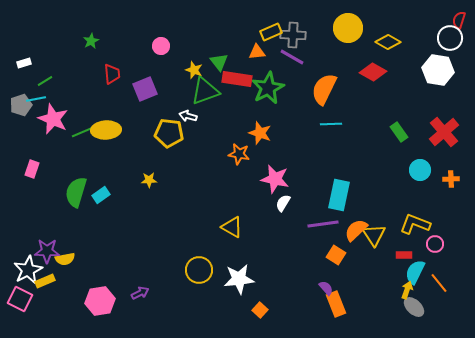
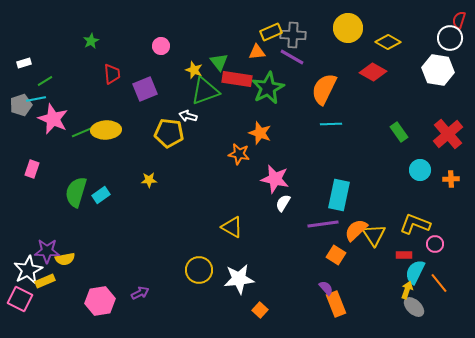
red cross at (444, 132): moved 4 px right, 2 px down
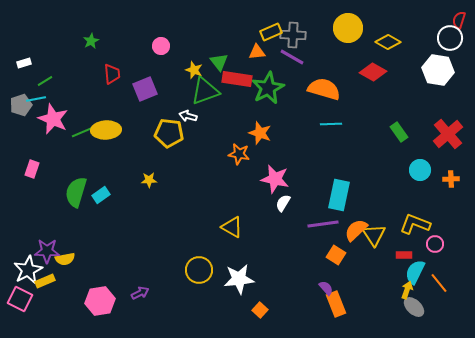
orange semicircle at (324, 89): rotated 80 degrees clockwise
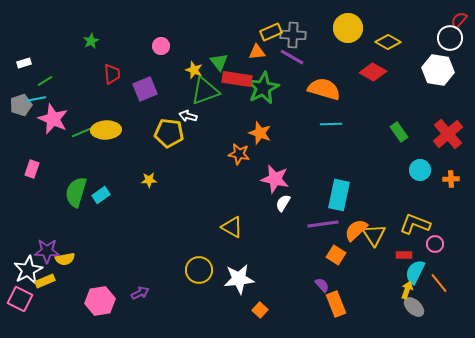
red semicircle at (459, 20): rotated 24 degrees clockwise
green star at (268, 88): moved 5 px left
purple semicircle at (326, 288): moved 4 px left, 3 px up
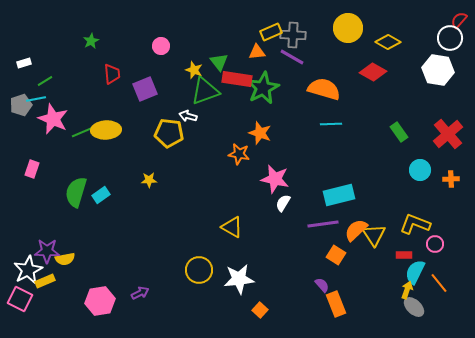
cyan rectangle at (339, 195): rotated 64 degrees clockwise
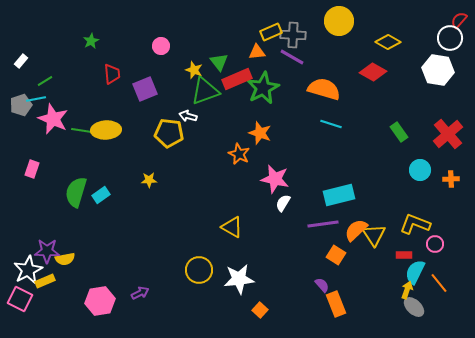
yellow circle at (348, 28): moved 9 px left, 7 px up
white rectangle at (24, 63): moved 3 px left, 2 px up; rotated 32 degrees counterclockwise
red rectangle at (237, 79): rotated 32 degrees counterclockwise
cyan line at (331, 124): rotated 20 degrees clockwise
green line at (85, 131): rotated 32 degrees clockwise
orange star at (239, 154): rotated 15 degrees clockwise
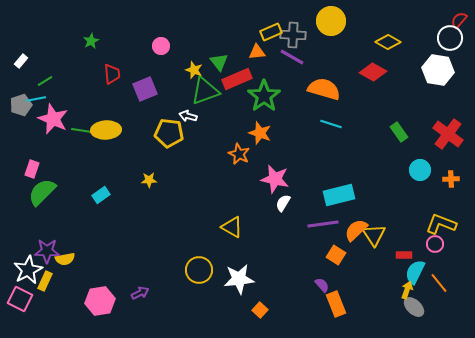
yellow circle at (339, 21): moved 8 px left
green star at (263, 88): moved 1 px right, 8 px down; rotated 8 degrees counterclockwise
red cross at (448, 134): rotated 12 degrees counterclockwise
green semicircle at (76, 192): moved 34 px left; rotated 28 degrees clockwise
yellow L-shape at (415, 224): moved 26 px right
yellow rectangle at (45, 281): rotated 42 degrees counterclockwise
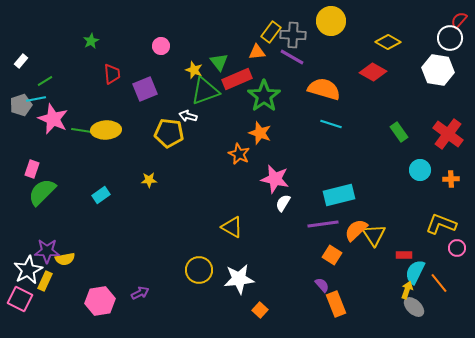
yellow rectangle at (271, 32): rotated 30 degrees counterclockwise
pink circle at (435, 244): moved 22 px right, 4 px down
orange square at (336, 255): moved 4 px left
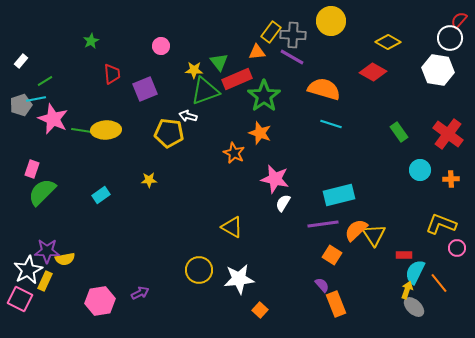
yellow star at (194, 70): rotated 18 degrees counterclockwise
orange star at (239, 154): moved 5 px left, 1 px up
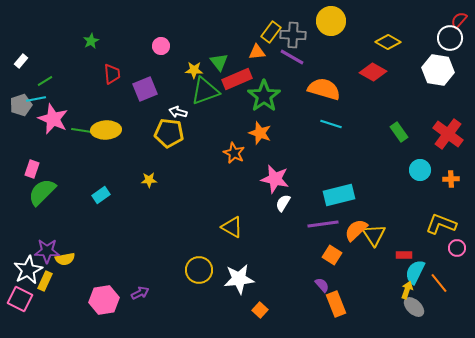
white arrow at (188, 116): moved 10 px left, 4 px up
pink hexagon at (100, 301): moved 4 px right, 1 px up
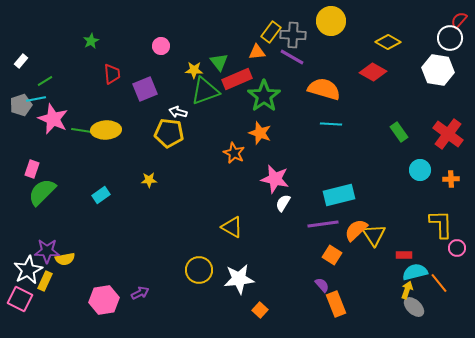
cyan line at (331, 124): rotated 15 degrees counterclockwise
yellow L-shape at (441, 224): rotated 68 degrees clockwise
cyan semicircle at (415, 272): rotated 50 degrees clockwise
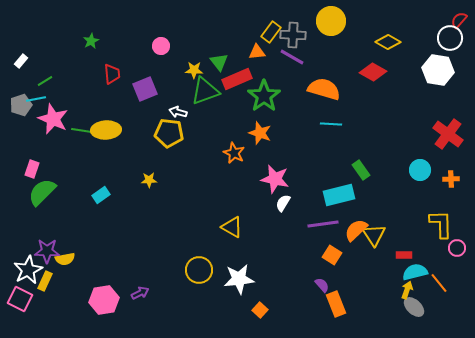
green rectangle at (399, 132): moved 38 px left, 38 px down
